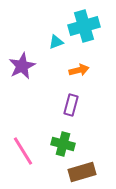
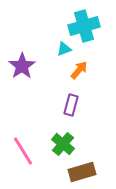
cyan triangle: moved 8 px right, 7 px down
purple star: rotated 8 degrees counterclockwise
orange arrow: rotated 36 degrees counterclockwise
green cross: rotated 25 degrees clockwise
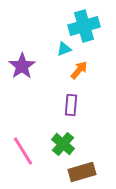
purple rectangle: rotated 10 degrees counterclockwise
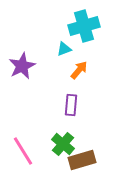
purple star: rotated 8 degrees clockwise
brown rectangle: moved 12 px up
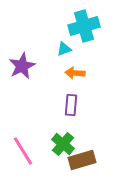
orange arrow: moved 4 px left, 3 px down; rotated 126 degrees counterclockwise
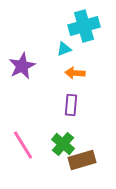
pink line: moved 6 px up
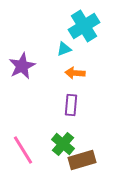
cyan cross: rotated 16 degrees counterclockwise
pink line: moved 5 px down
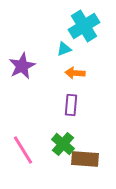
brown rectangle: moved 3 px right, 1 px up; rotated 20 degrees clockwise
